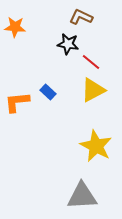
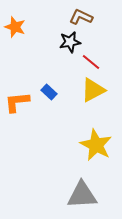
orange star: rotated 15 degrees clockwise
black star: moved 2 px right, 2 px up; rotated 20 degrees counterclockwise
blue rectangle: moved 1 px right
yellow star: moved 1 px up
gray triangle: moved 1 px up
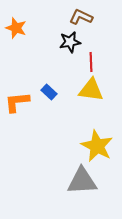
orange star: moved 1 px right, 1 px down
red line: rotated 48 degrees clockwise
yellow triangle: moved 2 px left; rotated 36 degrees clockwise
yellow star: moved 1 px right, 1 px down
gray triangle: moved 14 px up
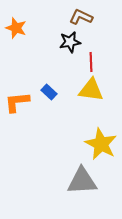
yellow star: moved 4 px right, 2 px up
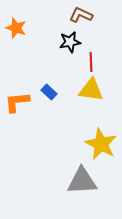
brown L-shape: moved 2 px up
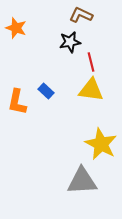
red line: rotated 12 degrees counterclockwise
blue rectangle: moved 3 px left, 1 px up
orange L-shape: rotated 72 degrees counterclockwise
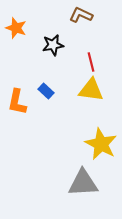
black star: moved 17 px left, 3 px down
gray triangle: moved 1 px right, 2 px down
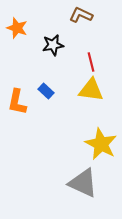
orange star: moved 1 px right
gray triangle: rotated 28 degrees clockwise
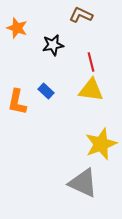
yellow star: rotated 24 degrees clockwise
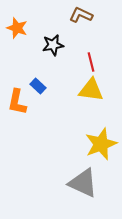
blue rectangle: moved 8 px left, 5 px up
